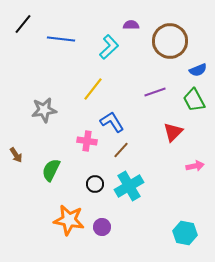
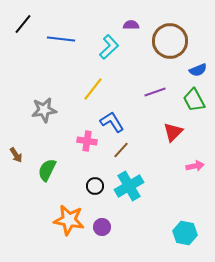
green semicircle: moved 4 px left
black circle: moved 2 px down
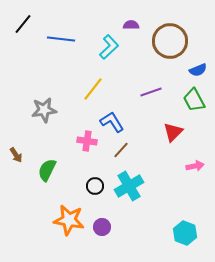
purple line: moved 4 px left
cyan hexagon: rotated 10 degrees clockwise
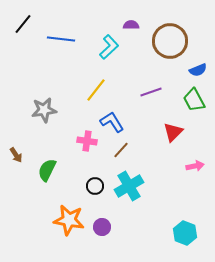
yellow line: moved 3 px right, 1 px down
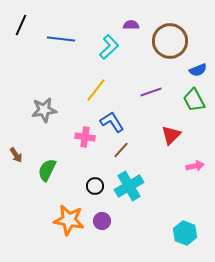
black line: moved 2 px left, 1 px down; rotated 15 degrees counterclockwise
red triangle: moved 2 px left, 3 px down
pink cross: moved 2 px left, 4 px up
purple circle: moved 6 px up
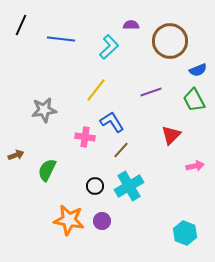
brown arrow: rotated 77 degrees counterclockwise
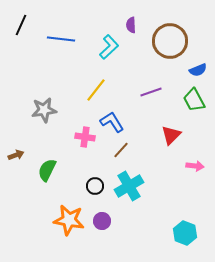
purple semicircle: rotated 91 degrees counterclockwise
pink arrow: rotated 18 degrees clockwise
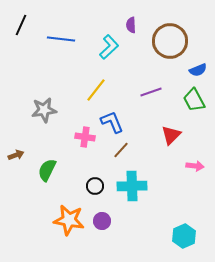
blue L-shape: rotated 10 degrees clockwise
cyan cross: moved 3 px right; rotated 28 degrees clockwise
cyan hexagon: moved 1 px left, 3 px down; rotated 15 degrees clockwise
